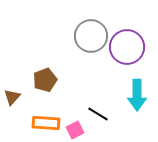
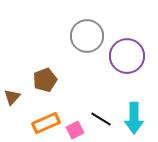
gray circle: moved 4 px left
purple circle: moved 9 px down
cyan arrow: moved 3 px left, 23 px down
black line: moved 3 px right, 5 px down
orange rectangle: rotated 28 degrees counterclockwise
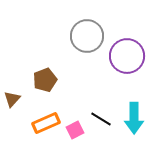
brown triangle: moved 2 px down
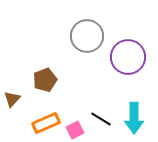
purple circle: moved 1 px right, 1 px down
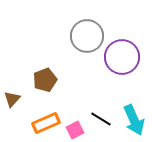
purple circle: moved 6 px left
cyan arrow: moved 2 px down; rotated 24 degrees counterclockwise
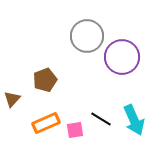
pink square: rotated 18 degrees clockwise
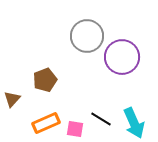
cyan arrow: moved 3 px down
pink square: moved 1 px up; rotated 18 degrees clockwise
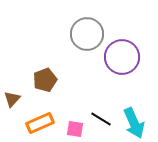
gray circle: moved 2 px up
orange rectangle: moved 6 px left
